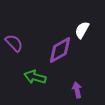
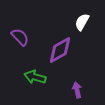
white semicircle: moved 8 px up
purple semicircle: moved 6 px right, 6 px up
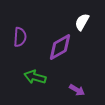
purple semicircle: rotated 48 degrees clockwise
purple diamond: moved 3 px up
purple arrow: rotated 133 degrees clockwise
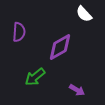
white semicircle: moved 2 px right, 8 px up; rotated 72 degrees counterclockwise
purple semicircle: moved 1 px left, 5 px up
green arrow: rotated 55 degrees counterclockwise
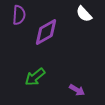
purple semicircle: moved 17 px up
purple diamond: moved 14 px left, 15 px up
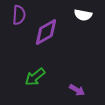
white semicircle: moved 1 px left, 1 px down; rotated 36 degrees counterclockwise
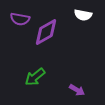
purple semicircle: moved 1 px right, 4 px down; rotated 96 degrees clockwise
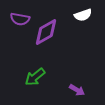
white semicircle: rotated 30 degrees counterclockwise
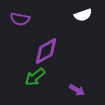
purple diamond: moved 19 px down
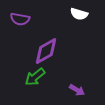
white semicircle: moved 4 px left, 1 px up; rotated 36 degrees clockwise
